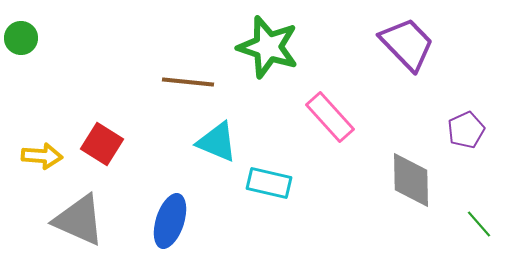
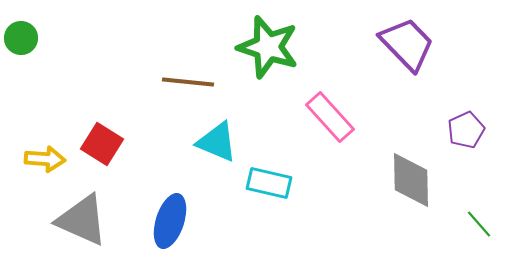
yellow arrow: moved 3 px right, 3 px down
gray triangle: moved 3 px right
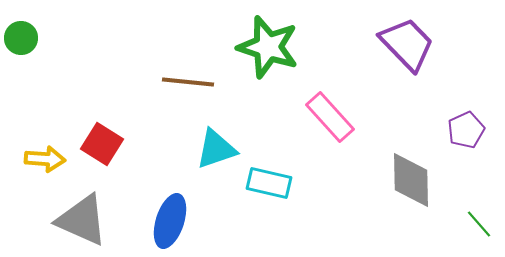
cyan triangle: moved 1 px left, 7 px down; rotated 42 degrees counterclockwise
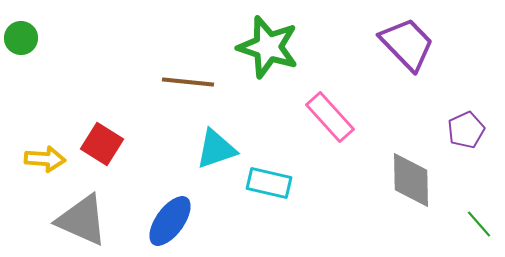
blue ellipse: rotated 18 degrees clockwise
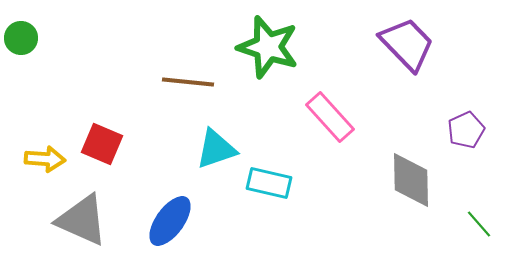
red square: rotated 9 degrees counterclockwise
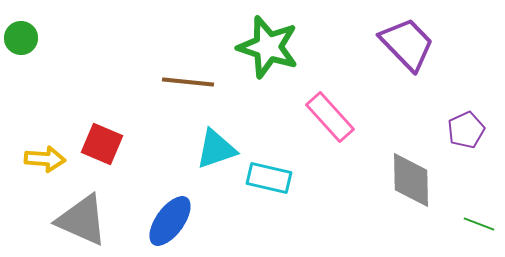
cyan rectangle: moved 5 px up
green line: rotated 28 degrees counterclockwise
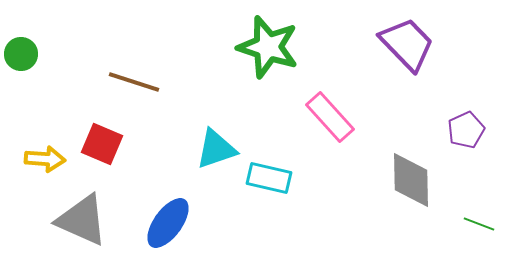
green circle: moved 16 px down
brown line: moved 54 px left; rotated 12 degrees clockwise
blue ellipse: moved 2 px left, 2 px down
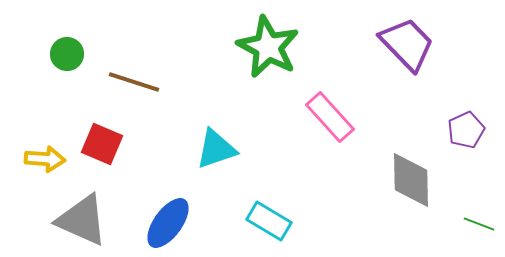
green star: rotated 10 degrees clockwise
green circle: moved 46 px right
cyan rectangle: moved 43 px down; rotated 18 degrees clockwise
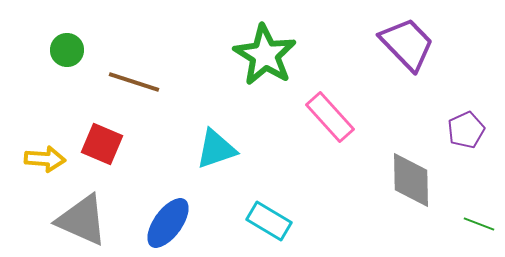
green star: moved 3 px left, 8 px down; rotated 4 degrees clockwise
green circle: moved 4 px up
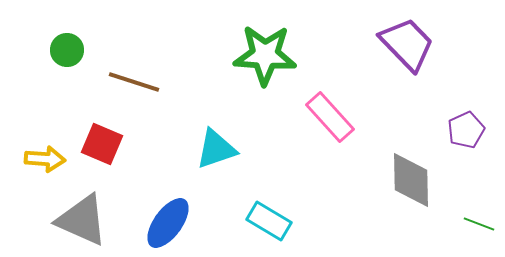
green star: rotated 28 degrees counterclockwise
